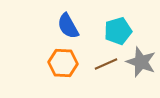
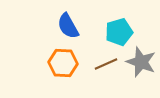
cyan pentagon: moved 1 px right, 1 px down
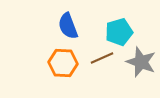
blue semicircle: rotated 8 degrees clockwise
brown line: moved 4 px left, 6 px up
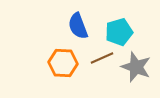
blue semicircle: moved 10 px right
gray star: moved 5 px left, 5 px down
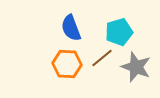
blue semicircle: moved 7 px left, 2 px down
brown line: rotated 15 degrees counterclockwise
orange hexagon: moved 4 px right, 1 px down
